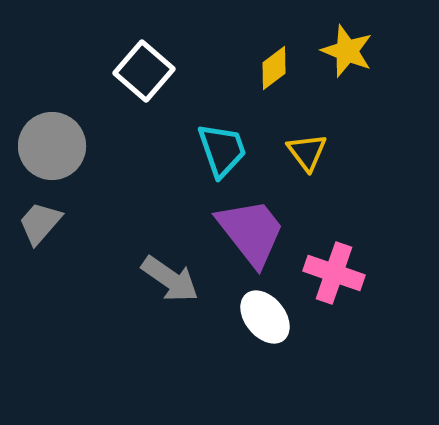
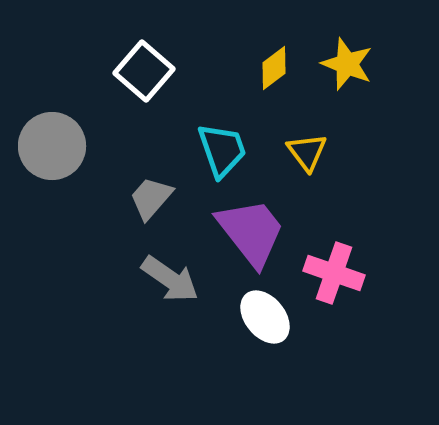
yellow star: moved 13 px down
gray trapezoid: moved 111 px right, 25 px up
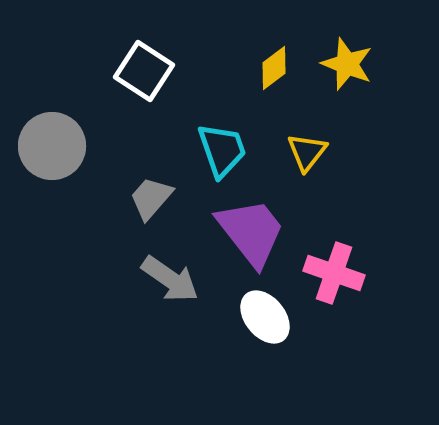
white square: rotated 8 degrees counterclockwise
yellow triangle: rotated 15 degrees clockwise
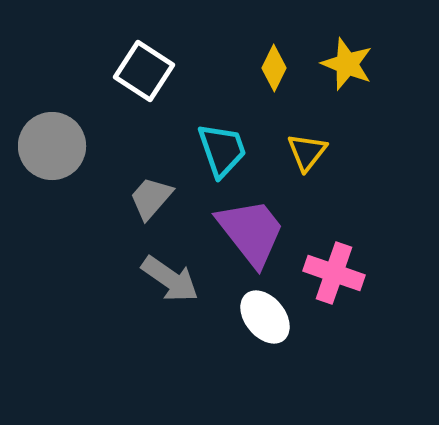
yellow diamond: rotated 27 degrees counterclockwise
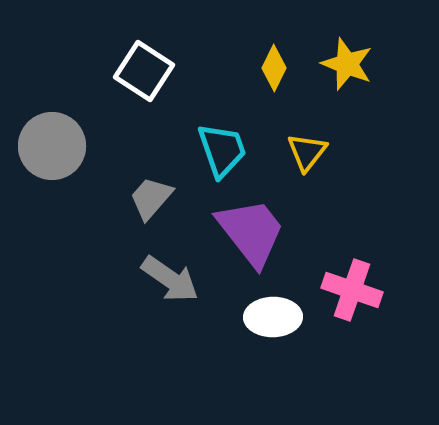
pink cross: moved 18 px right, 17 px down
white ellipse: moved 8 px right; rotated 52 degrees counterclockwise
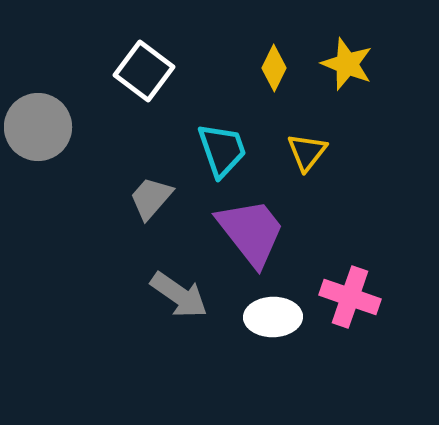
white square: rotated 4 degrees clockwise
gray circle: moved 14 px left, 19 px up
gray arrow: moved 9 px right, 16 px down
pink cross: moved 2 px left, 7 px down
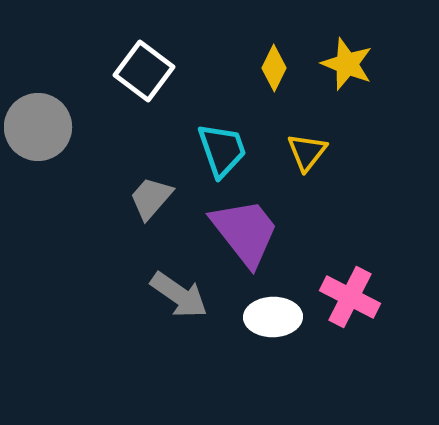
purple trapezoid: moved 6 px left
pink cross: rotated 8 degrees clockwise
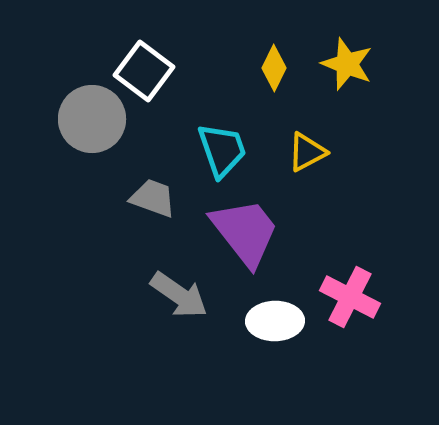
gray circle: moved 54 px right, 8 px up
yellow triangle: rotated 24 degrees clockwise
gray trapezoid: moved 2 px right; rotated 69 degrees clockwise
white ellipse: moved 2 px right, 4 px down
